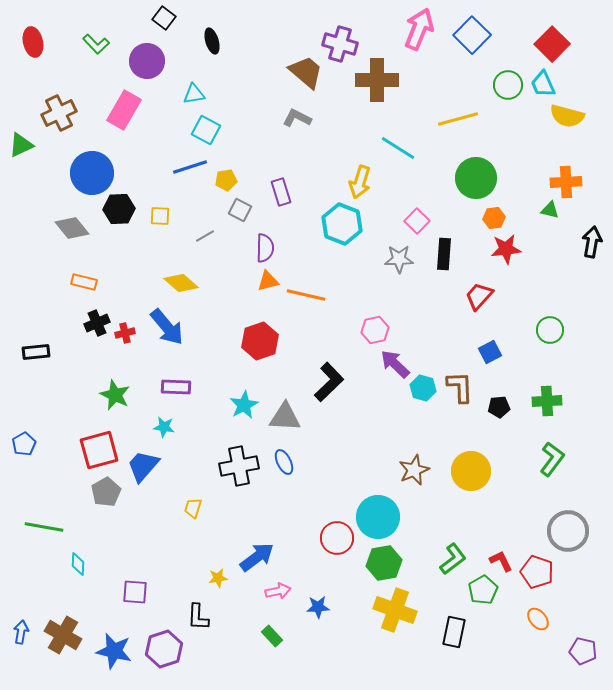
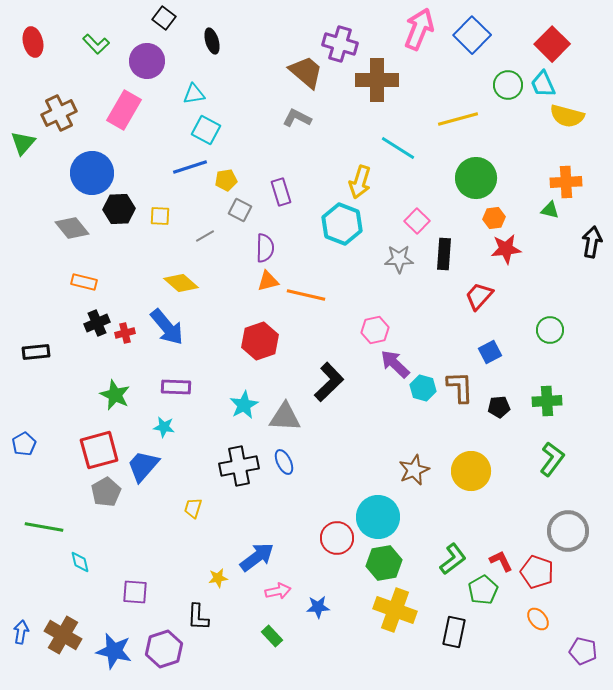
green triangle at (21, 145): moved 2 px right, 2 px up; rotated 24 degrees counterclockwise
cyan diamond at (78, 564): moved 2 px right, 2 px up; rotated 15 degrees counterclockwise
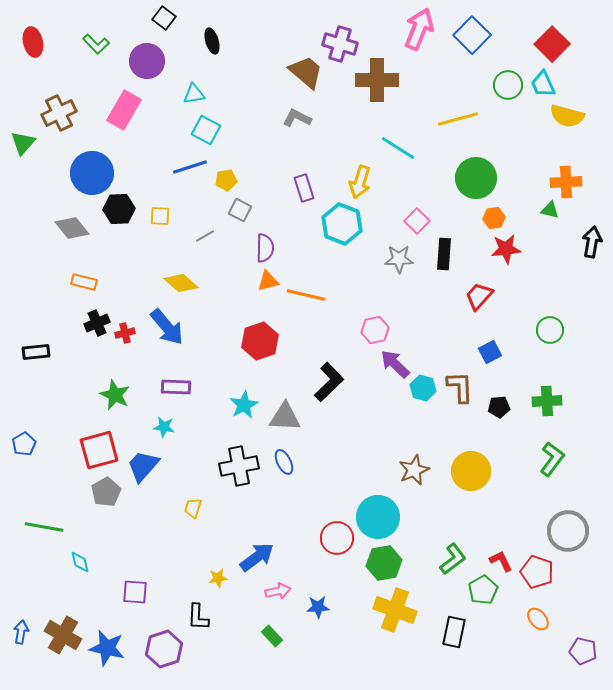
purple rectangle at (281, 192): moved 23 px right, 4 px up
blue star at (114, 651): moved 7 px left, 3 px up
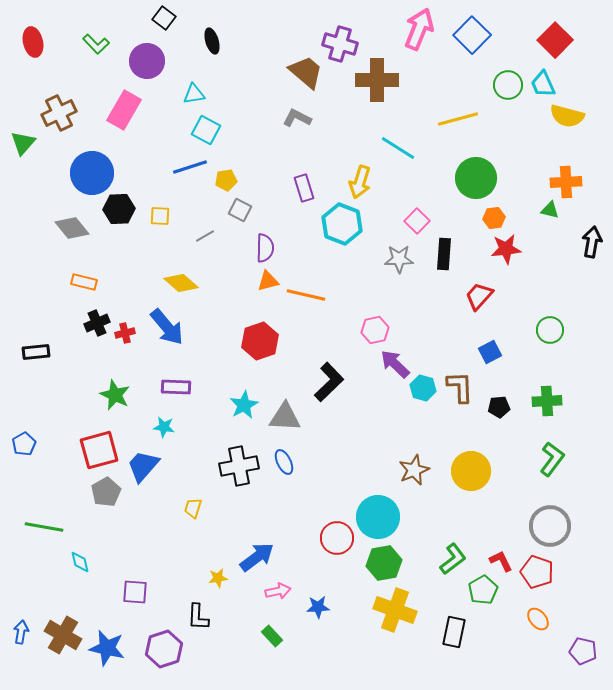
red square at (552, 44): moved 3 px right, 4 px up
gray circle at (568, 531): moved 18 px left, 5 px up
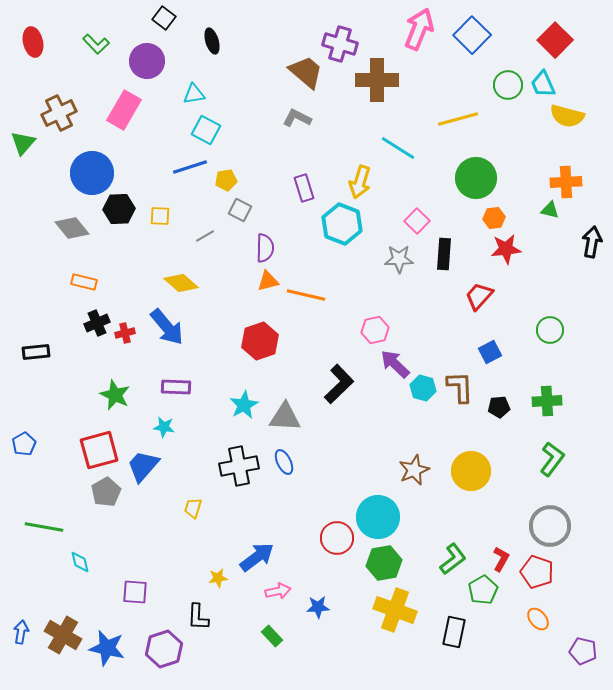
black L-shape at (329, 382): moved 10 px right, 2 px down
red L-shape at (501, 561): moved 2 px up; rotated 55 degrees clockwise
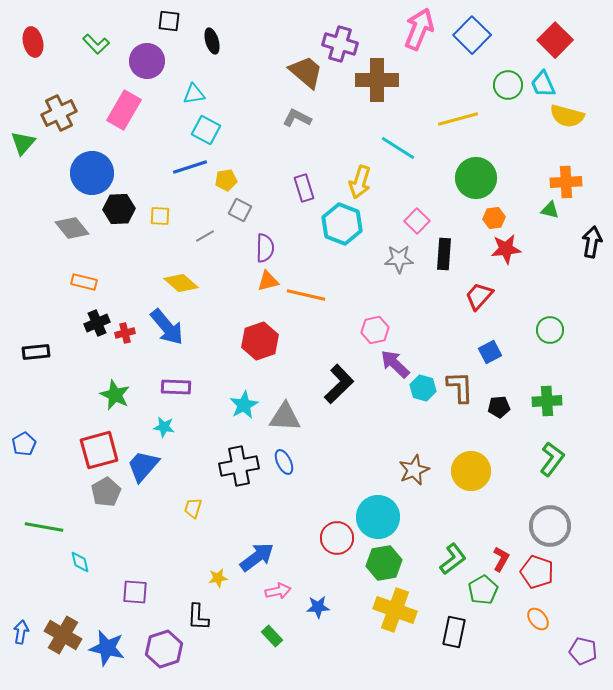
black square at (164, 18): moved 5 px right, 3 px down; rotated 30 degrees counterclockwise
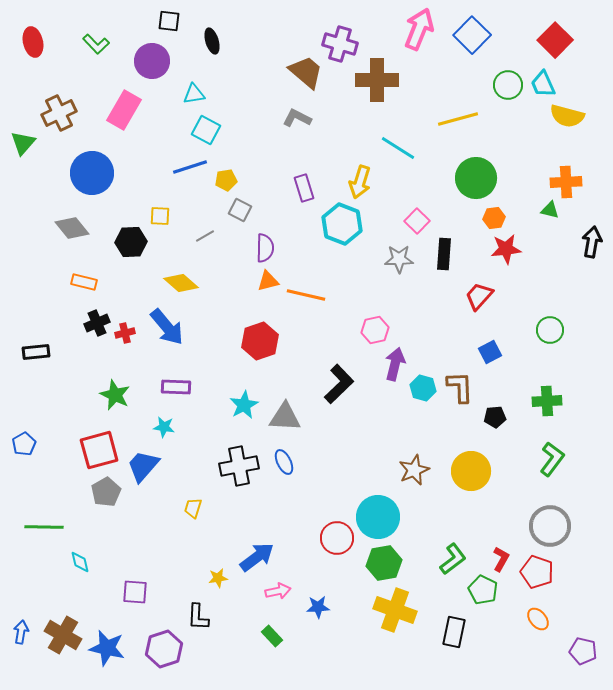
purple circle at (147, 61): moved 5 px right
black hexagon at (119, 209): moved 12 px right, 33 px down
purple arrow at (395, 364): rotated 60 degrees clockwise
black pentagon at (499, 407): moved 4 px left, 10 px down
green line at (44, 527): rotated 9 degrees counterclockwise
green pentagon at (483, 590): rotated 16 degrees counterclockwise
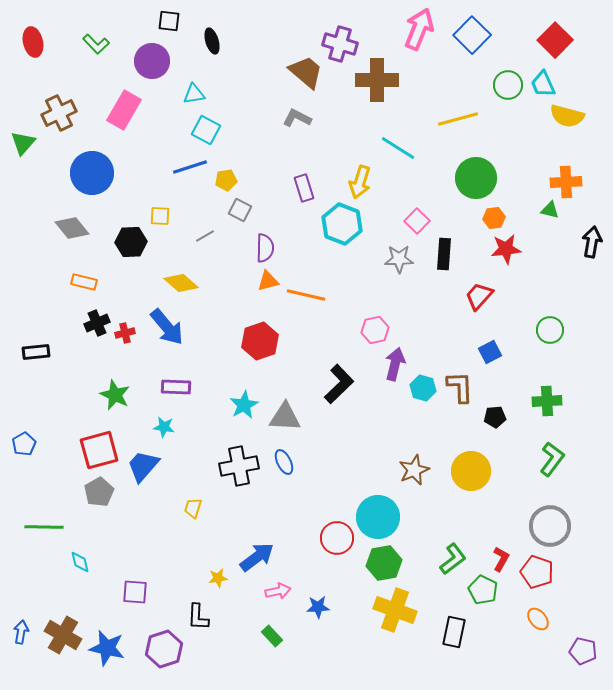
gray pentagon at (106, 492): moved 7 px left
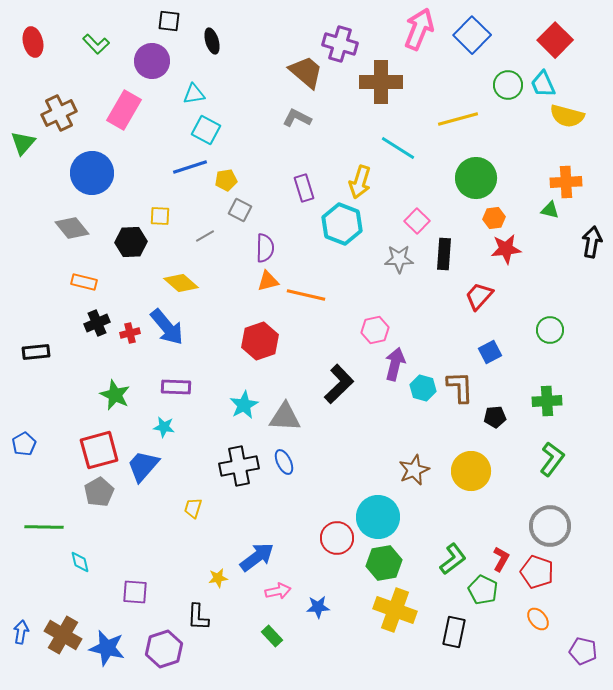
brown cross at (377, 80): moved 4 px right, 2 px down
red cross at (125, 333): moved 5 px right
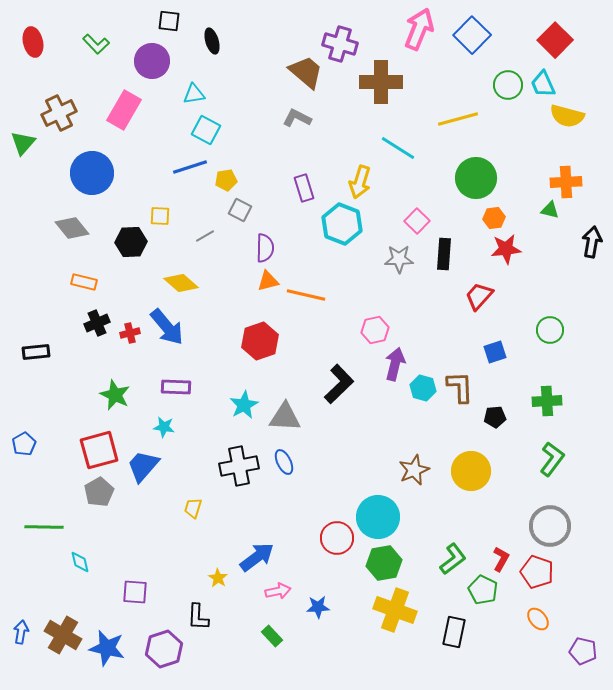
blue square at (490, 352): moved 5 px right; rotated 10 degrees clockwise
yellow star at (218, 578): rotated 30 degrees counterclockwise
